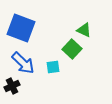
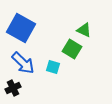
blue square: rotated 8 degrees clockwise
green square: rotated 12 degrees counterclockwise
cyan square: rotated 24 degrees clockwise
black cross: moved 1 px right, 2 px down
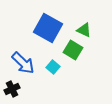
blue square: moved 27 px right
green square: moved 1 px right, 1 px down
cyan square: rotated 24 degrees clockwise
black cross: moved 1 px left, 1 px down
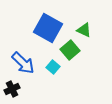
green square: moved 3 px left; rotated 18 degrees clockwise
